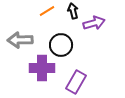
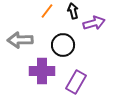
orange line: rotated 21 degrees counterclockwise
black circle: moved 2 px right
purple cross: moved 3 px down
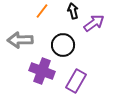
orange line: moved 5 px left
purple arrow: rotated 20 degrees counterclockwise
purple cross: rotated 20 degrees clockwise
purple rectangle: moved 1 px up
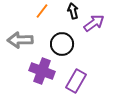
black circle: moved 1 px left, 1 px up
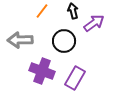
black circle: moved 2 px right, 3 px up
purple rectangle: moved 1 px left, 3 px up
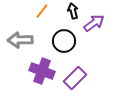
purple rectangle: rotated 15 degrees clockwise
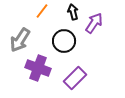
black arrow: moved 1 px down
purple arrow: rotated 20 degrees counterclockwise
gray arrow: rotated 55 degrees counterclockwise
purple cross: moved 4 px left, 3 px up
